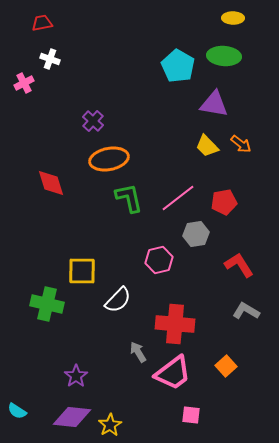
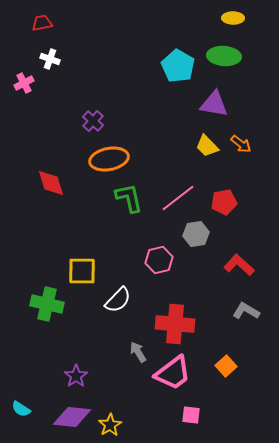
red L-shape: rotated 16 degrees counterclockwise
cyan semicircle: moved 4 px right, 2 px up
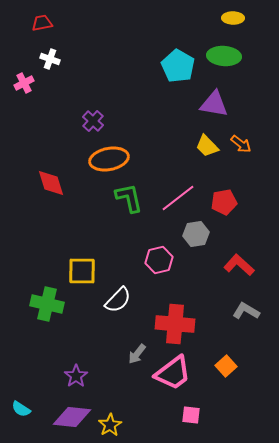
gray arrow: moved 1 px left, 2 px down; rotated 110 degrees counterclockwise
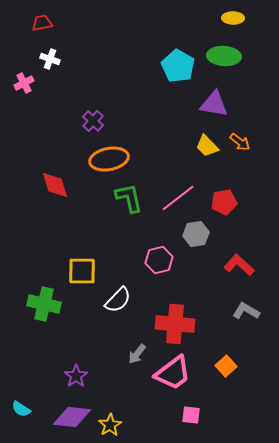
orange arrow: moved 1 px left, 2 px up
red diamond: moved 4 px right, 2 px down
green cross: moved 3 px left
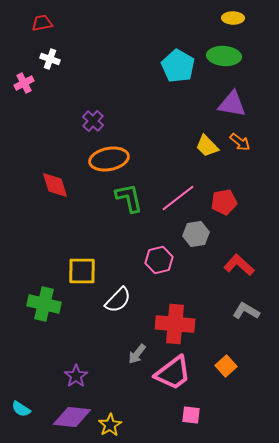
purple triangle: moved 18 px right
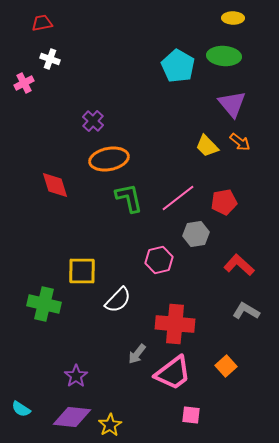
purple triangle: rotated 40 degrees clockwise
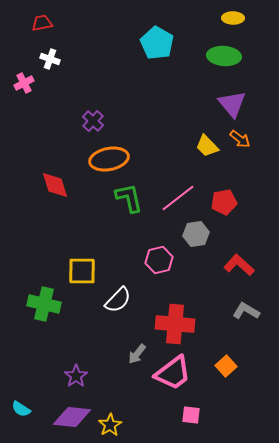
cyan pentagon: moved 21 px left, 23 px up
orange arrow: moved 3 px up
